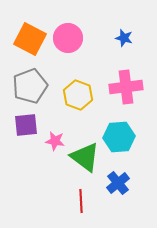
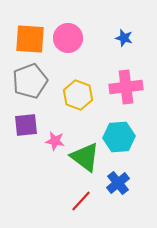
orange square: rotated 24 degrees counterclockwise
gray pentagon: moved 5 px up
red line: rotated 45 degrees clockwise
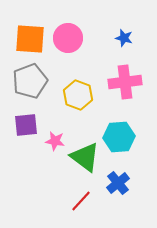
pink cross: moved 1 px left, 5 px up
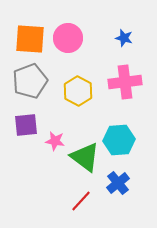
yellow hexagon: moved 4 px up; rotated 8 degrees clockwise
cyan hexagon: moved 3 px down
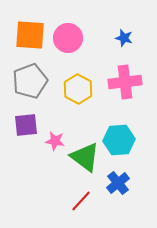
orange square: moved 4 px up
yellow hexagon: moved 2 px up
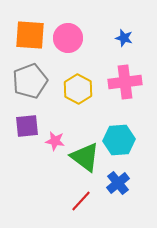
purple square: moved 1 px right, 1 px down
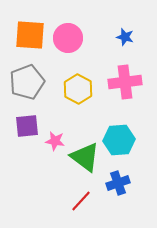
blue star: moved 1 px right, 1 px up
gray pentagon: moved 3 px left, 1 px down
blue cross: rotated 20 degrees clockwise
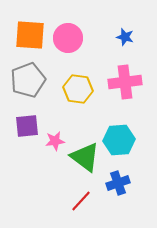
gray pentagon: moved 1 px right, 2 px up
yellow hexagon: rotated 20 degrees counterclockwise
pink star: rotated 18 degrees counterclockwise
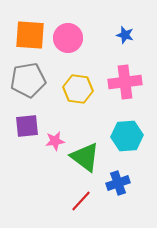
blue star: moved 2 px up
gray pentagon: rotated 12 degrees clockwise
cyan hexagon: moved 8 px right, 4 px up
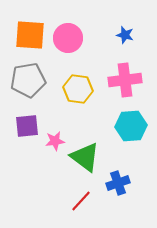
pink cross: moved 2 px up
cyan hexagon: moved 4 px right, 10 px up
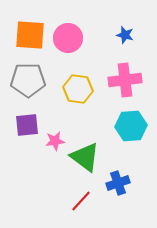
gray pentagon: rotated 8 degrees clockwise
purple square: moved 1 px up
